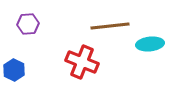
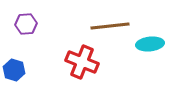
purple hexagon: moved 2 px left
blue hexagon: rotated 10 degrees counterclockwise
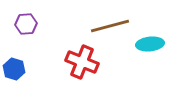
brown line: rotated 9 degrees counterclockwise
blue hexagon: moved 1 px up
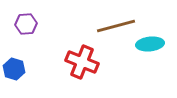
brown line: moved 6 px right
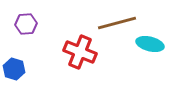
brown line: moved 1 px right, 3 px up
cyan ellipse: rotated 20 degrees clockwise
red cross: moved 2 px left, 10 px up
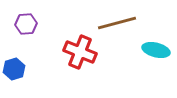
cyan ellipse: moved 6 px right, 6 px down
blue hexagon: rotated 25 degrees clockwise
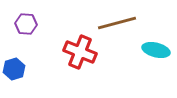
purple hexagon: rotated 10 degrees clockwise
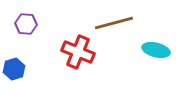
brown line: moved 3 px left
red cross: moved 2 px left
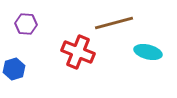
cyan ellipse: moved 8 px left, 2 px down
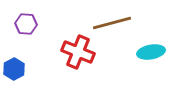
brown line: moved 2 px left
cyan ellipse: moved 3 px right; rotated 24 degrees counterclockwise
blue hexagon: rotated 10 degrees counterclockwise
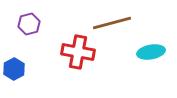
purple hexagon: moved 3 px right; rotated 20 degrees counterclockwise
red cross: rotated 12 degrees counterclockwise
